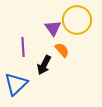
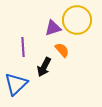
purple triangle: rotated 48 degrees clockwise
black arrow: moved 2 px down
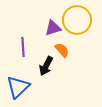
black arrow: moved 2 px right, 1 px up
blue triangle: moved 2 px right, 3 px down
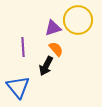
yellow circle: moved 1 px right
orange semicircle: moved 6 px left, 1 px up
blue triangle: rotated 25 degrees counterclockwise
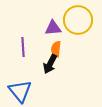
purple triangle: rotated 12 degrees clockwise
orange semicircle: rotated 133 degrees counterclockwise
black arrow: moved 4 px right, 2 px up
blue triangle: moved 2 px right, 4 px down
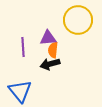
purple triangle: moved 5 px left, 10 px down
orange semicircle: moved 3 px left, 1 px down
black arrow: rotated 48 degrees clockwise
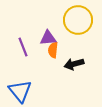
purple line: rotated 18 degrees counterclockwise
black arrow: moved 24 px right
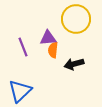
yellow circle: moved 2 px left, 1 px up
blue triangle: rotated 25 degrees clockwise
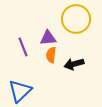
orange semicircle: moved 2 px left, 5 px down
